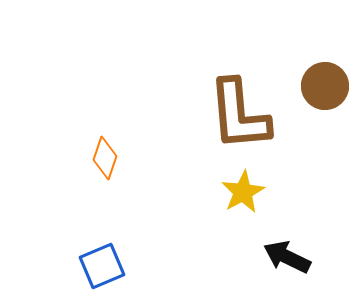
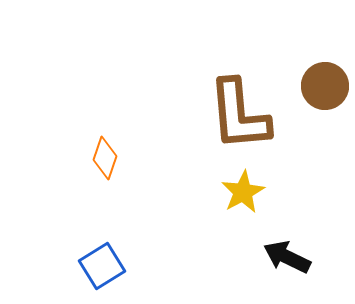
blue square: rotated 9 degrees counterclockwise
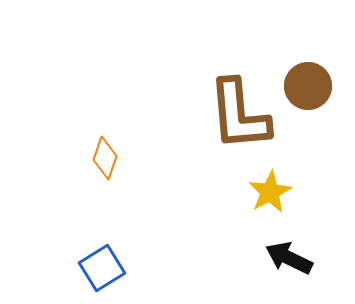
brown circle: moved 17 px left
yellow star: moved 27 px right
black arrow: moved 2 px right, 1 px down
blue square: moved 2 px down
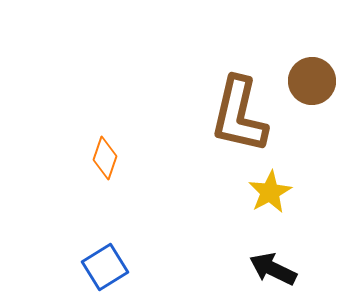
brown circle: moved 4 px right, 5 px up
brown L-shape: rotated 18 degrees clockwise
black arrow: moved 16 px left, 11 px down
blue square: moved 3 px right, 1 px up
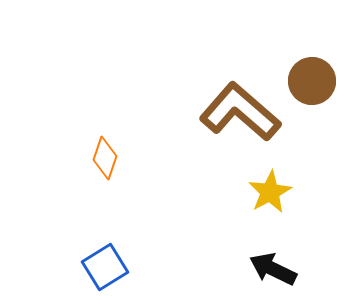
brown L-shape: moved 1 px right, 3 px up; rotated 118 degrees clockwise
